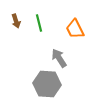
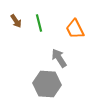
brown arrow: rotated 16 degrees counterclockwise
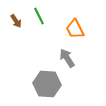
green line: moved 7 px up; rotated 12 degrees counterclockwise
gray arrow: moved 8 px right
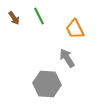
brown arrow: moved 2 px left, 3 px up
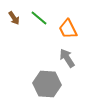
green line: moved 2 px down; rotated 24 degrees counterclockwise
orange trapezoid: moved 7 px left
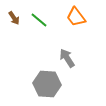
green line: moved 2 px down
orange trapezoid: moved 8 px right, 12 px up; rotated 10 degrees counterclockwise
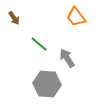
green line: moved 24 px down
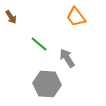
brown arrow: moved 3 px left, 1 px up
